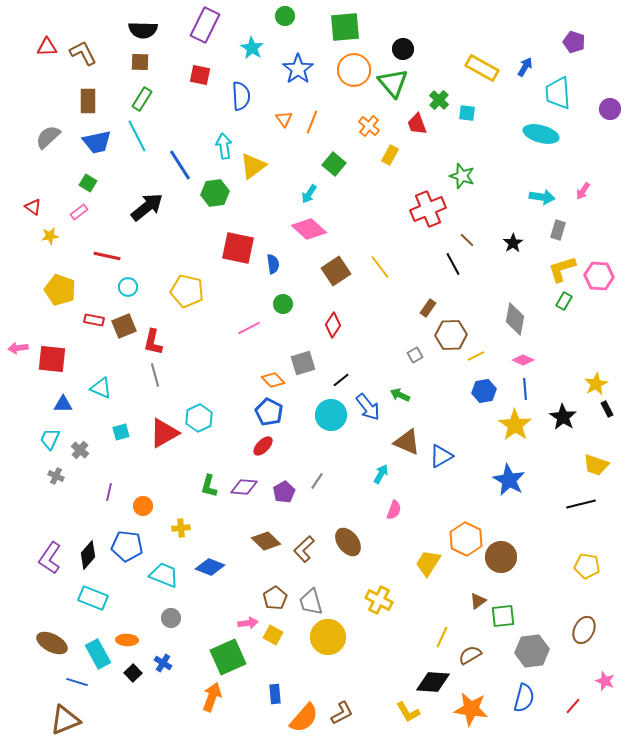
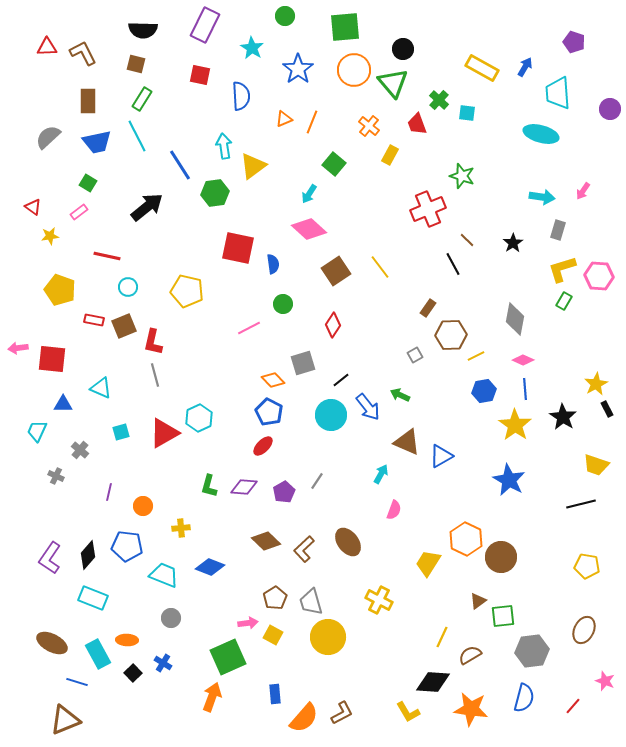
brown square at (140, 62): moved 4 px left, 2 px down; rotated 12 degrees clockwise
orange triangle at (284, 119): rotated 42 degrees clockwise
cyan trapezoid at (50, 439): moved 13 px left, 8 px up
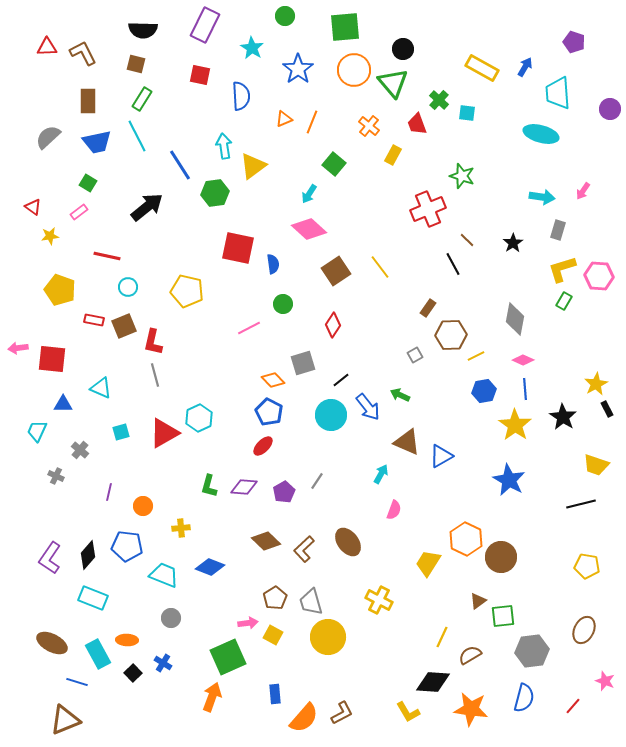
yellow rectangle at (390, 155): moved 3 px right
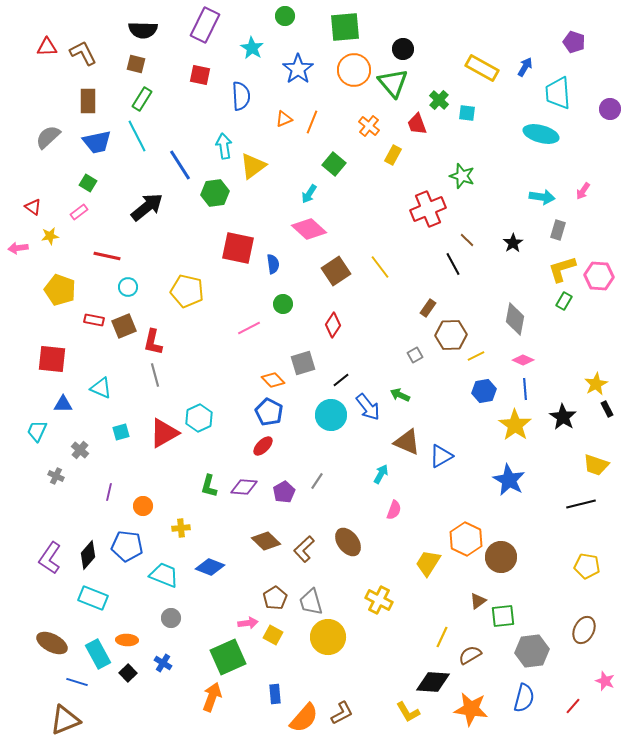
pink arrow at (18, 348): moved 100 px up
black square at (133, 673): moved 5 px left
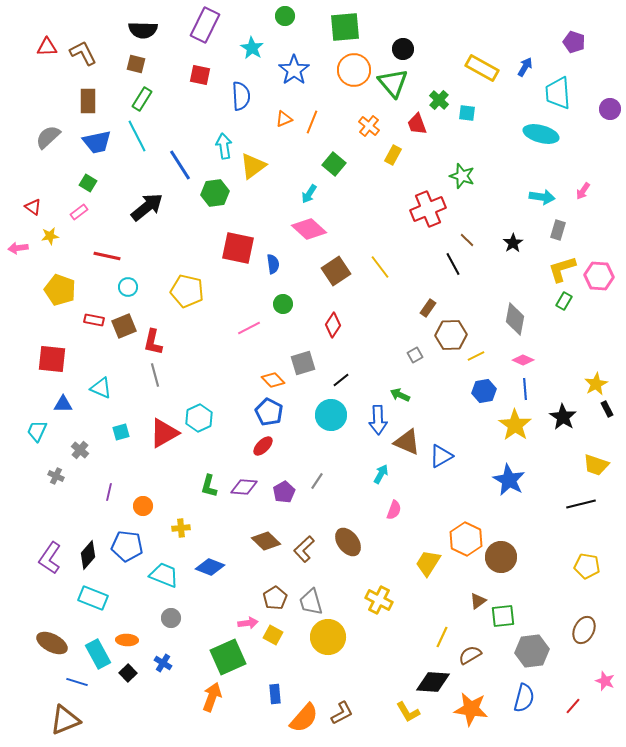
blue star at (298, 69): moved 4 px left, 1 px down
blue arrow at (368, 407): moved 10 px right, 13 px down; rotated 36 degrees clockwise
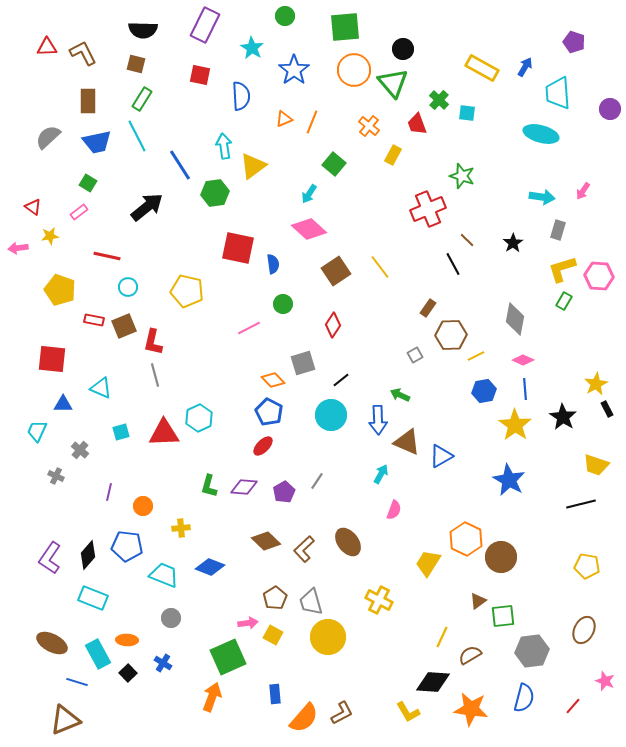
red triangle at (164, 433): rotated 28 degrees clockwise
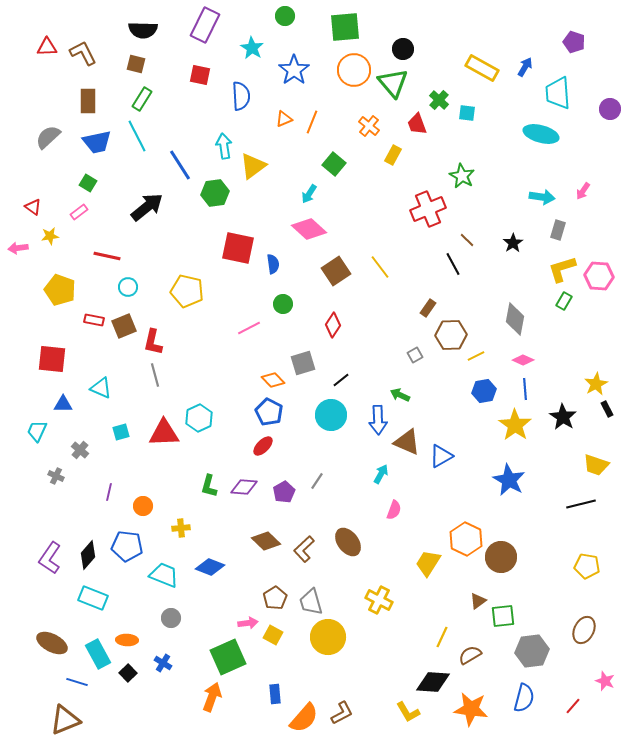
green star at (462, 176): rotated 10 degrees clockwise
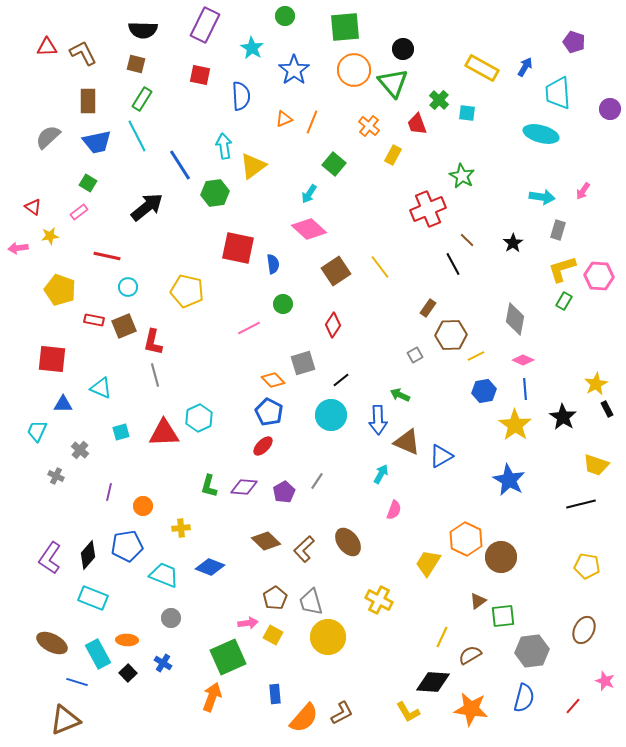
blue pentagon at (127, 546): rotated 16 degrees counterclockwise
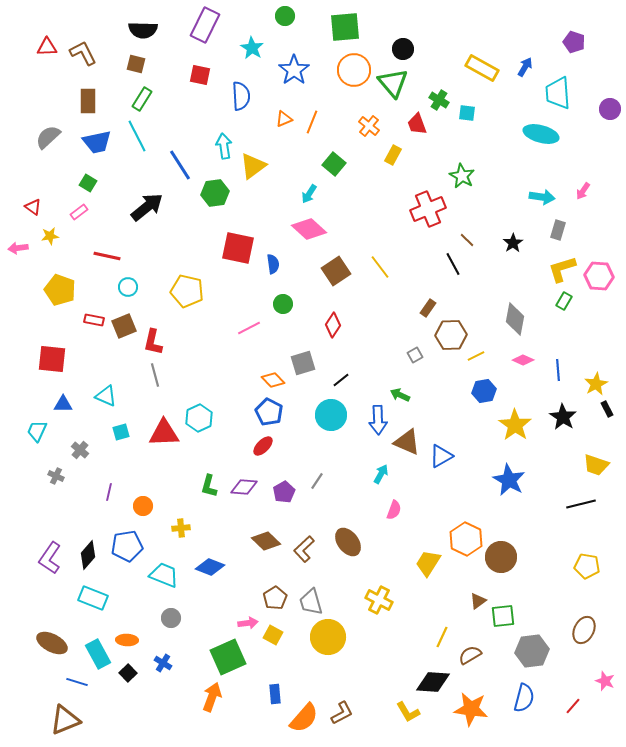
green cross at (439, 100): rotated 12 degrees counterclockwise
cyan triangle at (101, 388): moved 5 px right, 8 px down
blue line at (525, 389): moved 33 px right, 19 px up
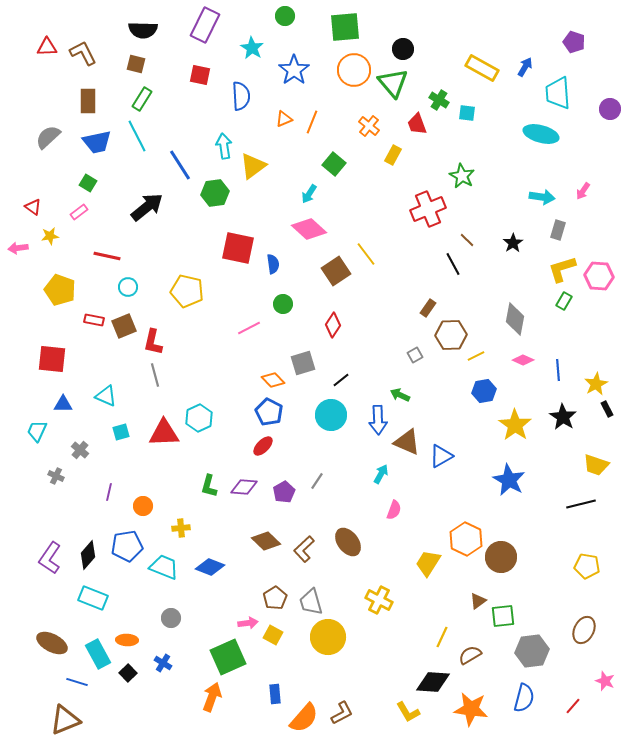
yellow line at (380, 267): moved 14 px left, 13 px up
cyan trapezoid at (164, 575): moved 8 px up
